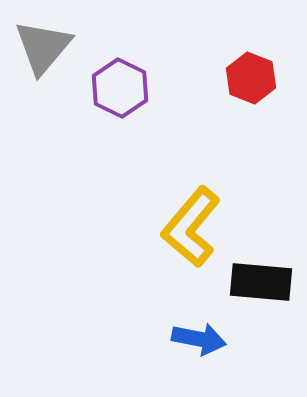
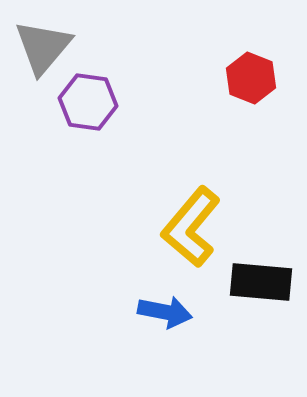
purple hexagon: moved 32 px left, 14 px down; rotated 18 degrees counterclockwise
blue arrow: moved 34 px left, 27 px up
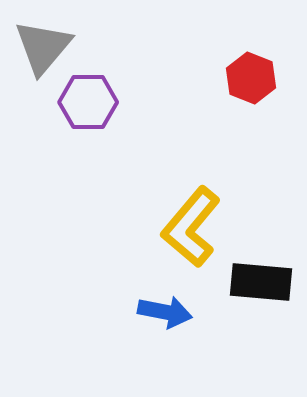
purple hexagon: rotated 8 degrees counterclockwise
